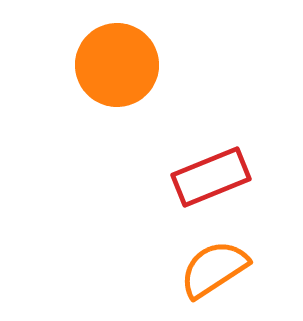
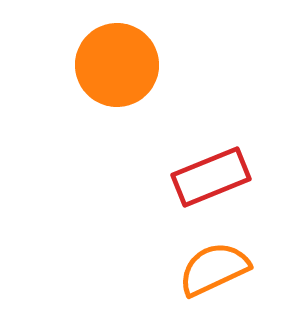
orange semicircle: rotated 8 degrees clockwise
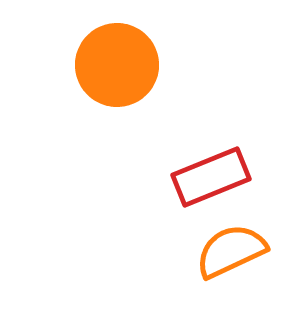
orange semicircle: moved 17 px right, 18 px up
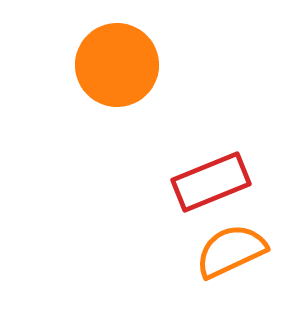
red rectangle: moved 5 px down
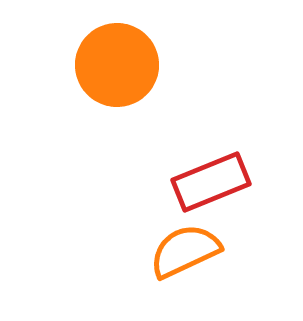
orange semicircle: moved 46 px left
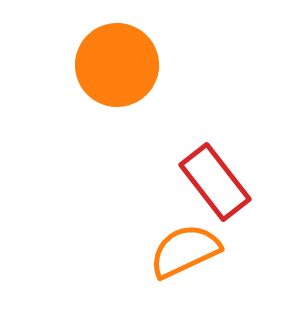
red rectangle: moved 4 px right; rotated 74 degrees clockwise
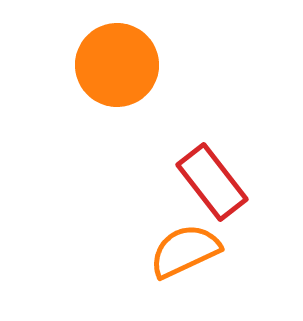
red rectangle: moved 3 px left
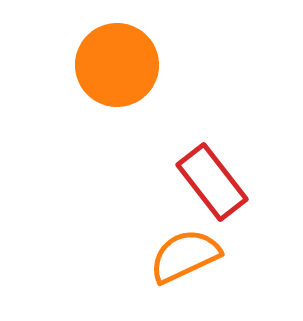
orange semicircle: moved 5 px down
